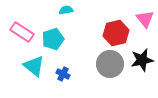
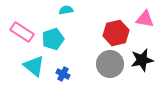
pink triangle: rotated 42 degrees counterclockwise
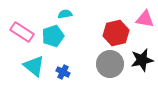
cyan semicircle: moved 1 px left, 4 px down
cyan pentagon: moved 3 px up
blue cross: moved 2 px up
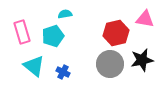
pink rectangle: rotated 40 degrees clockwise
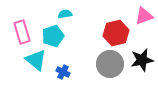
pink triangle: moved 1 px left, 3 px up; rotated 30 degrees counterclockwise
cyan triangle: moved 2 px right, 6 px up
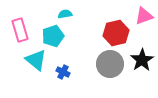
pink rectangle: moved 2 px left, 2 px up
black star: rotated 20 degrees counterclockwise
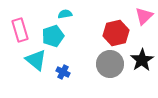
pink triangle: rotated 24 degrees counterclockwise
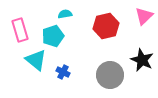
red hexagon: moved 10 px left, 7 px up
black star: rotated 15 degrees counterclockwise
gray circle: moved 11 px down
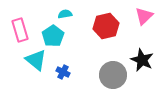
cyan pentagon: rotated 15 degrees counterclockwise
gray circle: moved 3 px right
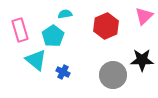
red hexagon: rotated 10 degrees counterclockwise
black star: rotated 25 degrees counterclockwise
